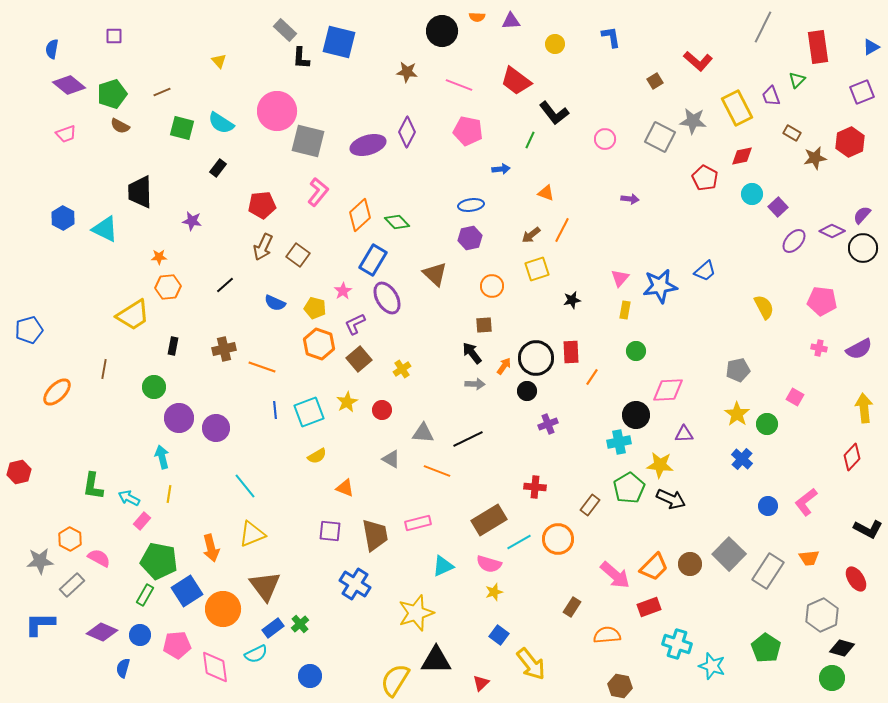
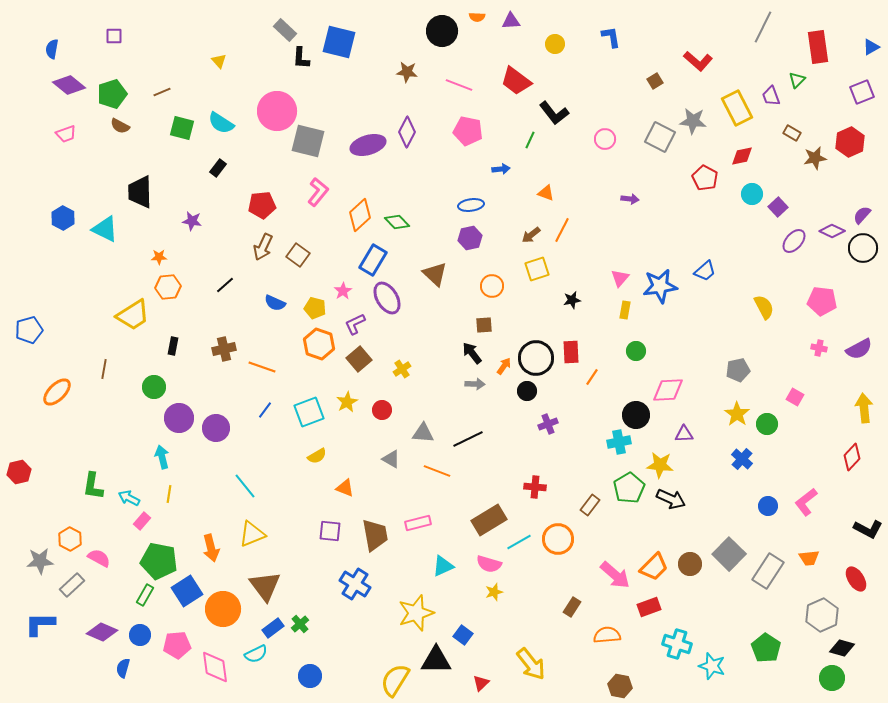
blue line at (275, 410): moved 10 px left; rotated 42 degrees clockwise
blue square at (499, 635): moved 36 px left
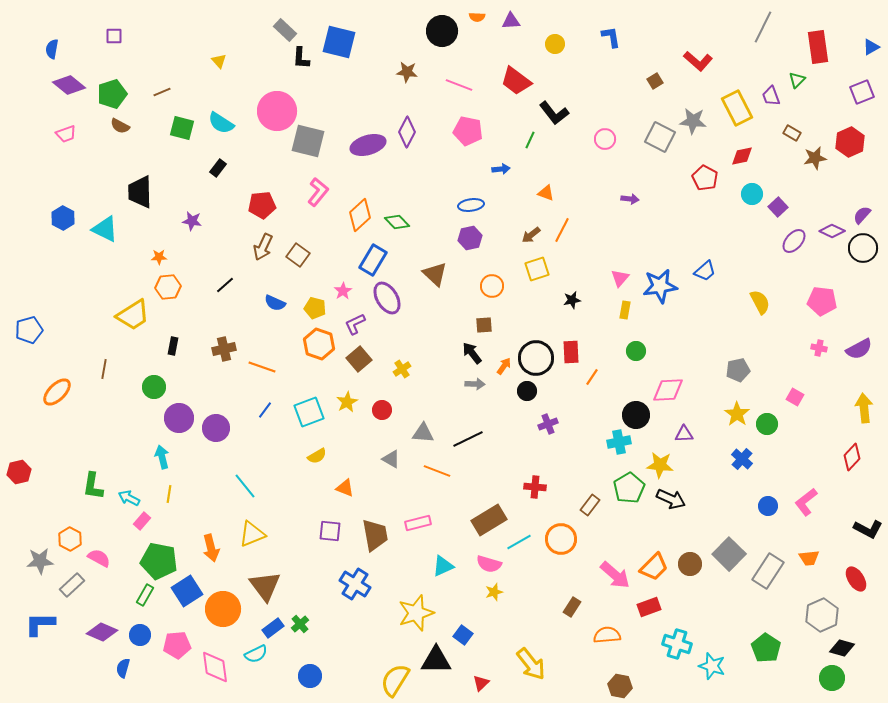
yellow semicircle at (764, 307): moved 4 px left, 5 px up
orange circle at (558, 539): moved 3 px right
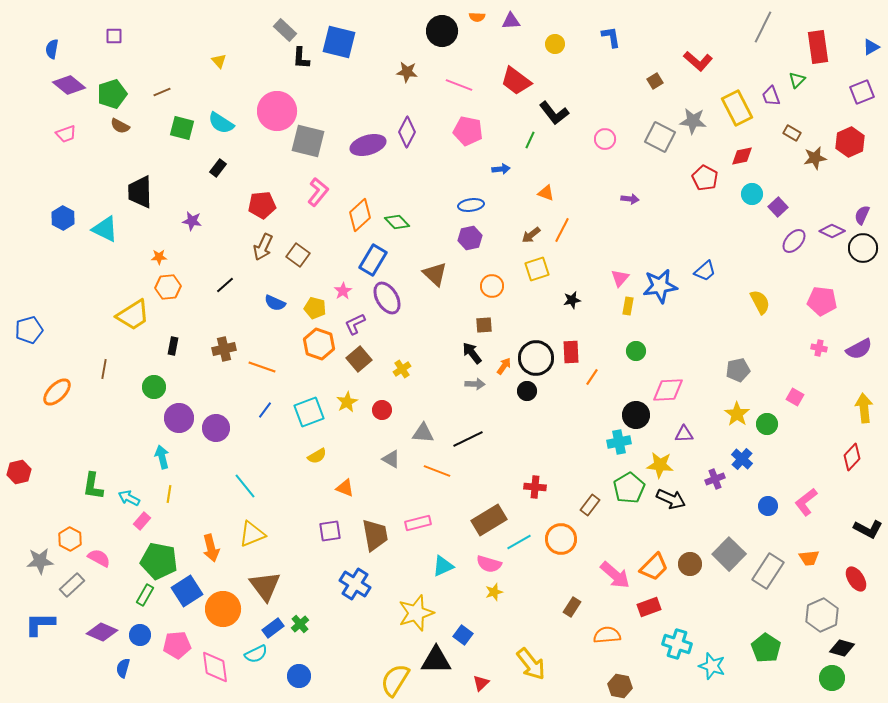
purple semicircle at (862, 215): rotated 18 degrees counterclockwise
yellow rectangle at (625, 310): moved 3 px right, 4 px up
purple cross at (548, 424): moved 167 px right, 55 px down
purple square at (330, 531): rotated 15 degrees counterclockwise
blue circle at (310, 676): moved 11 px left
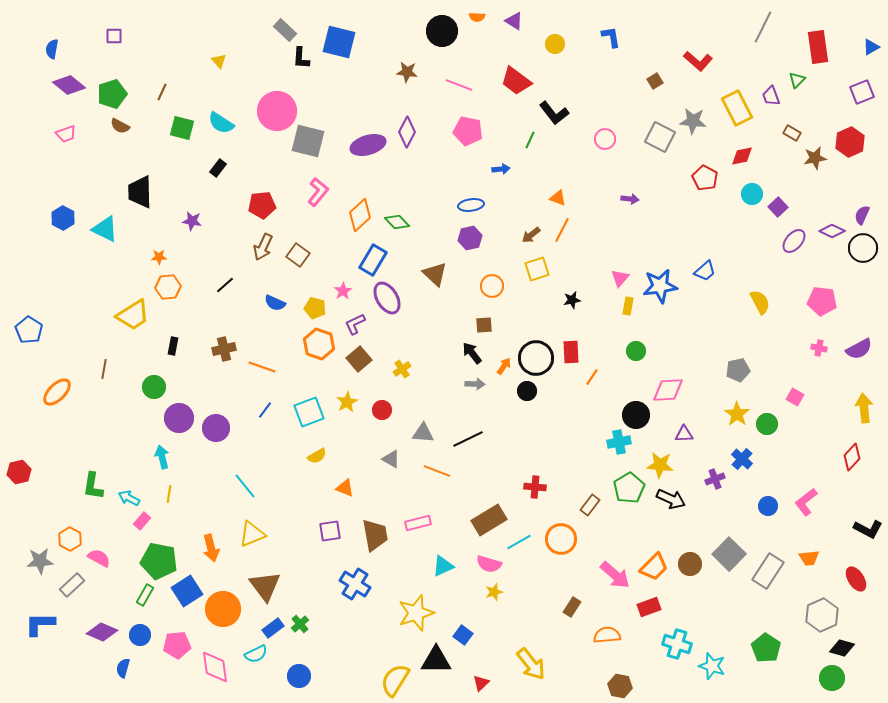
purple triangle at (511, 21): moved 3 px right; rotated 36 degrees clockwise
brown line at (162, 92): rotated 42 degrees counterclockwise
orange triangle at (546, 193): moved 12 px right, 5 px down
blue pentagon at (29, 330): rotated 24 degrees counterclockwise
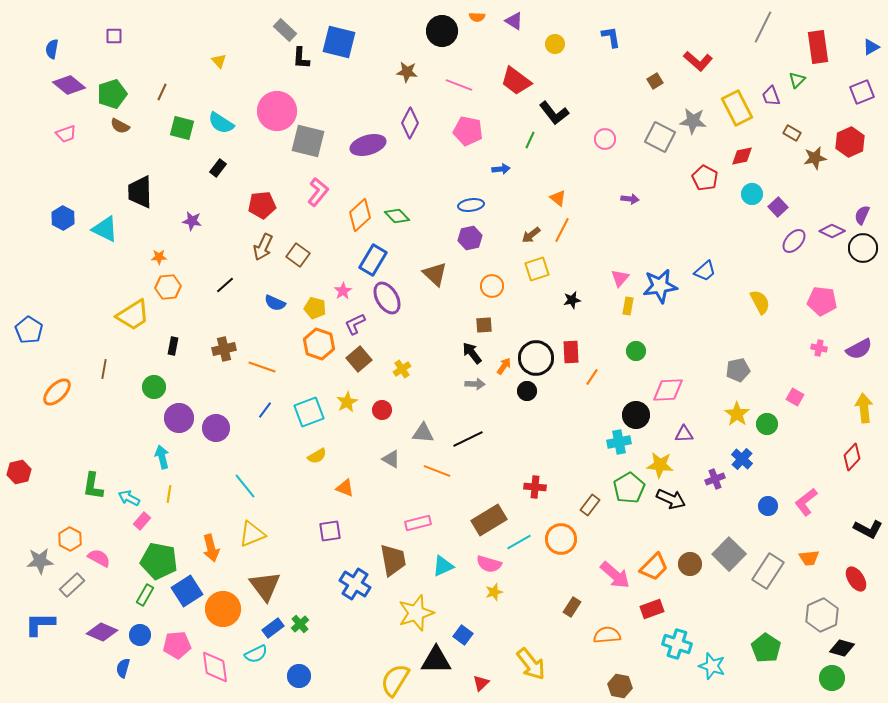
purple diamond at (407, 132): moved 3 px right, 9 px up
orange triangle at (558, 198): rotated 18 degrees clockwise
green diamond at (397, 222): moved 6 px up
brown trapezoid at (375, 535): moved 18 px right, 25 px down
red rectangle at (649, 607): moved 3 px right, 2 px down
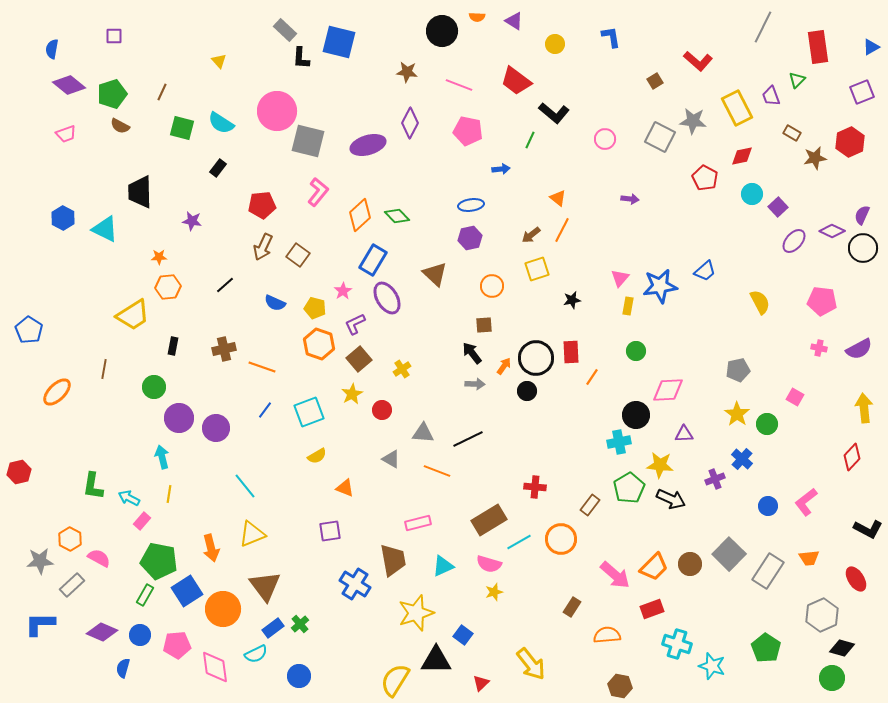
black L-shape at (554, 113): rotated 12 degrees counterclockwise
yellow star at (347, 402): moved 5 px right, 8 px up
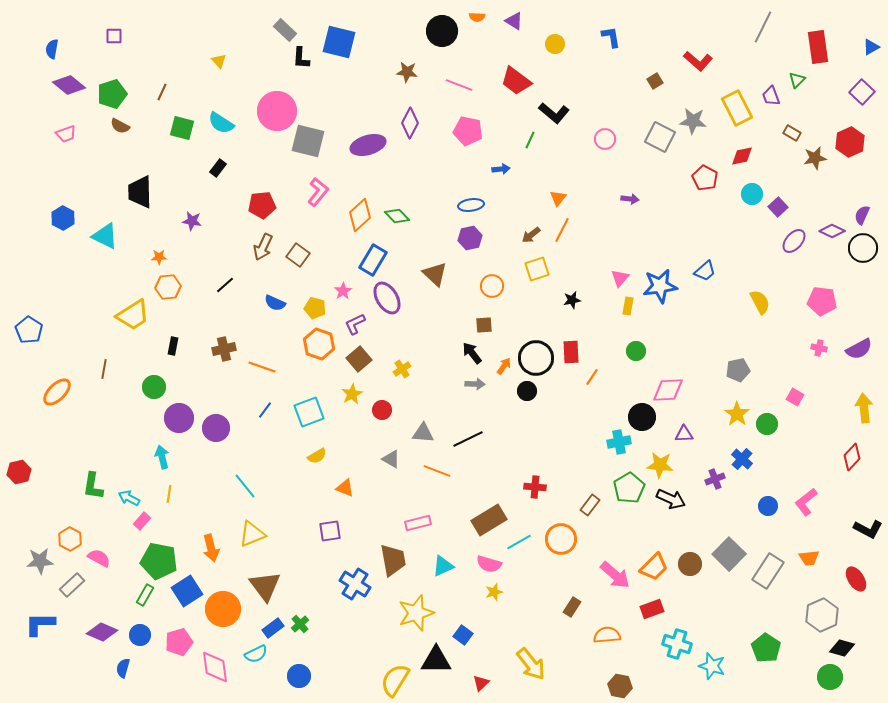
purple square at (862, 92): rotated 25 degrees counterclockwise
orange triangle at (558, 198): rotated 30 degrees clockwise
cyan triangle at (105, 229): moved 7 px down
black circle at (636, 415): moved 6 px right, 2 px down
pink pentagon at (177, 645): moved 2 px right, 3 px up; rotated 12 degrees counterclockwise
green circle at (832, 678): moved 2 px left, 1 px up
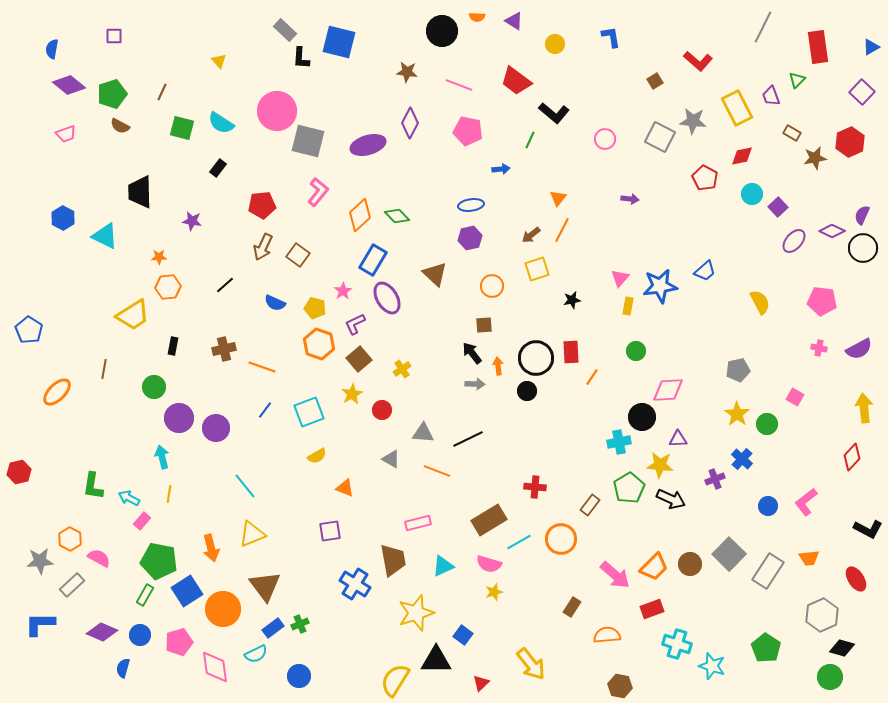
orange arrow at (504, 366): moved 6 px left; rotated 42 degrees counterclockwise
purple triangle at (684, 434): moved 6 px left, 5 px down
green cross at (300, 624): rotated 18 degrees clockwise
